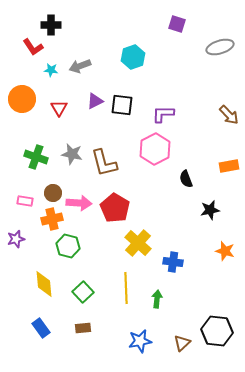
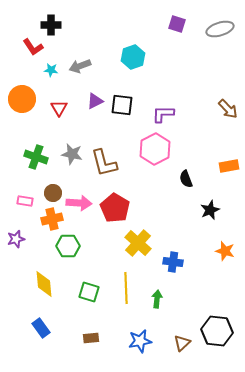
gray ellipse: moved 18 px up
brown arrow: moved 1 px left, 6 px up
black star: rotated 12 degrees counterclockwise
green hexagon: rotated 15 degrees counterclockwise
green square: moved 6 px right; rotated 30 degrees counterclockwise
brown rectangle: moved 8 px right, 10 px down
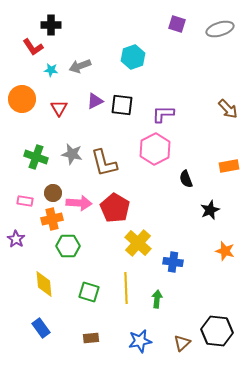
purple star: rotated 24 degrees counterclockwise
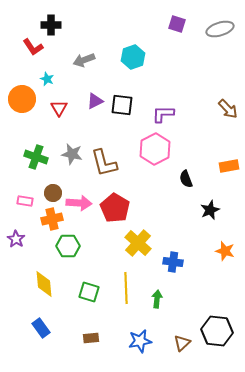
gray arrow: moved 4 px right, 6 px up
cyan star: moved 4 px left, 9 px down; rotated 16 degrees clockwise
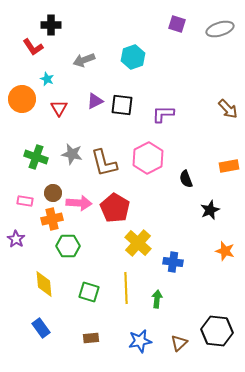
pink hexagon: moved 7 px left, 9 px down
brown triangle: moved 3 px left
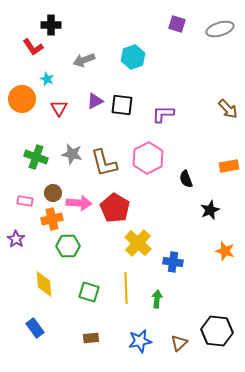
blue rectangle: moved 6 px left
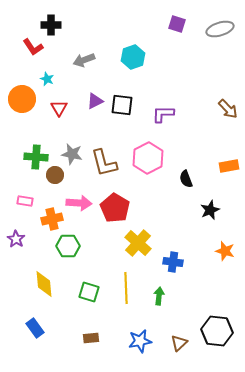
green cross: rotated 15 degrees counterclockwise
brown circle: moved 2 px right, 18 px up
green arrow: moved 2 px right, 3 px up
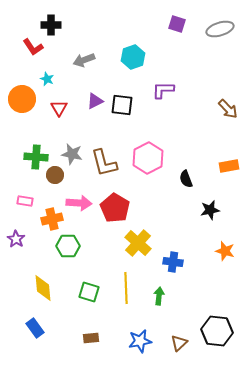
purple L-shape: moved 24 px up
black star: rotated 12 degrees clockwise
yellow diamond: moved 1 px left, 4 px down
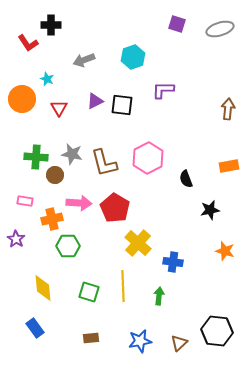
red L-shape: moved 5 px left, 4 px up
brown arrow: rotated 130 degrees counterclockwise
yellow line: moved 3 px left, 2 px up
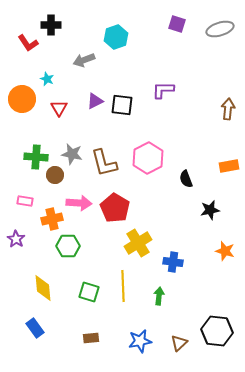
cyan hexagon: moved 17 px left, 20 px up
yellow cross: rotated 16 degrees clockwise
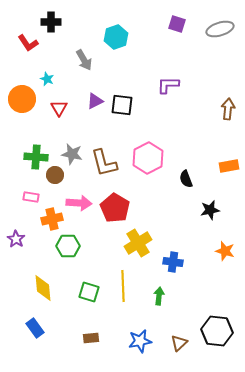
black cross: moved 3 px up
gray arrow: rotated 100 degrees counterclockwise
purple L-shape: moved 5 px right, 5 px up
pink rectangle: moved 6 px right, 4 px up
